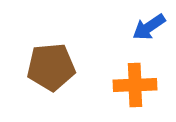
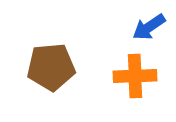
orange cross: moved 9 px up
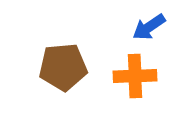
brown pentagon: moved 12 px right
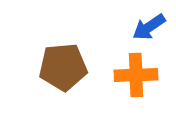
orange cross: moved 1 px right, 1 px up
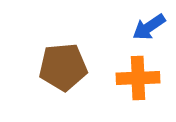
orange cross: moved 2 px right, 3 px down
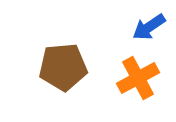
orange cross: rotated 27 degrees counterclockwise
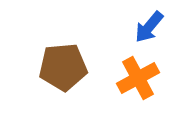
blue arrow: rotated 16 degrees counterclockwise
